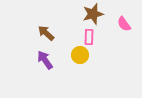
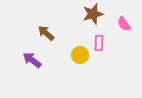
pink rectangle: moved 10 px right, 6 px down
purple arrow: moved 13 px left; rotated 18 degrees counterclockwise
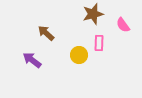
pink semicircle: moved 1 px left, 1 px down
yellow circle: moved 1 px left
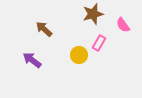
brown arrow: moved 2 px left, 4 px up
pink rectangle: rotated 28 degrees clockwise
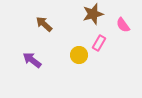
brown arrow: moved 5 px up
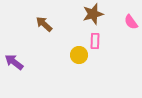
pink semicircle: moved 8 px right, 3 px up
pink rectangle: moved 4 px left, 2 px up; rotated 28 degrees counterclockwise
purple arrow: moved 18 px left, 2 px down
